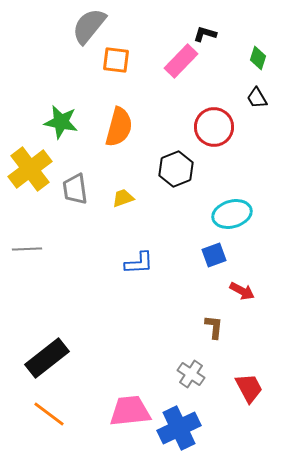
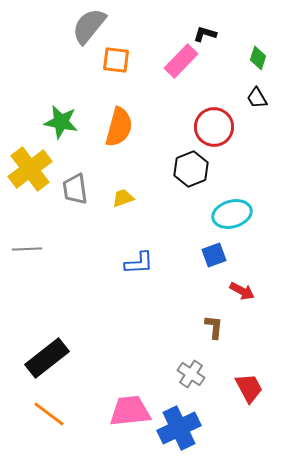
black hexagon: moved 15 px right
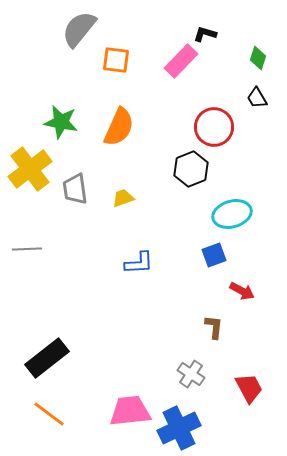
gray semicircle: moved 10 px left, 3 px down
orange semicircle: rotated 9 degrees clockwise
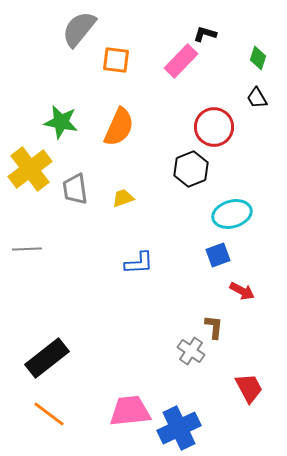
blue square: moved 4 px right
gray cross: moved 23 px up
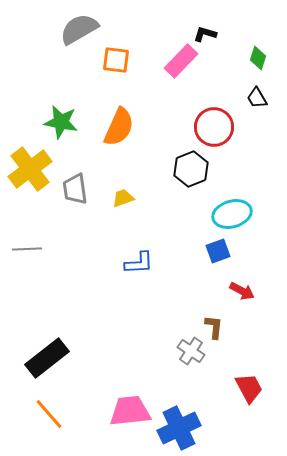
gray semicircle: rotated 21 degrees clockwise
blue square: moved 4 px up
orange line: rotated 12 degrees clockwise
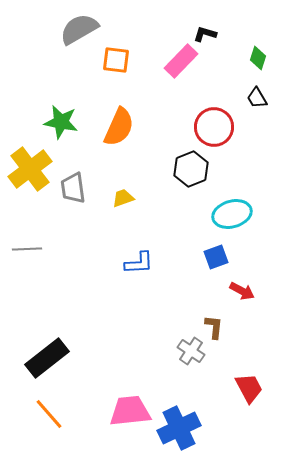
gray trapezoid: moved 2 px left, 1 px up
blue square: moved 2 px left, 6 px down
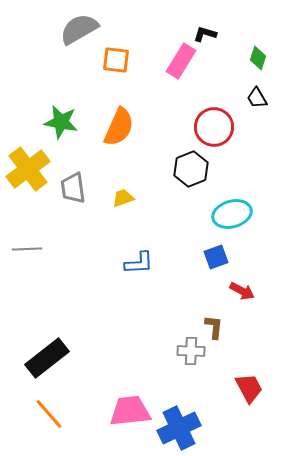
pink rectangle: rotated 12 degrees counterclockwise
yellow cross: moved 2 px left
gray cross: rotated 32 degrees counterclockwise
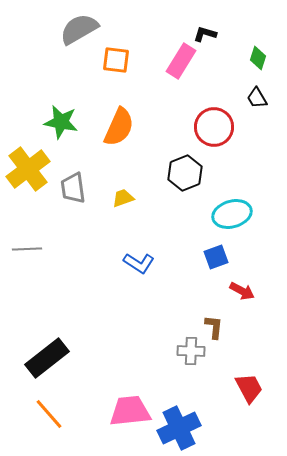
black hexagon: moved 6 px left, 4 px down
blue L-shape: rotated 36 degrees clockwise
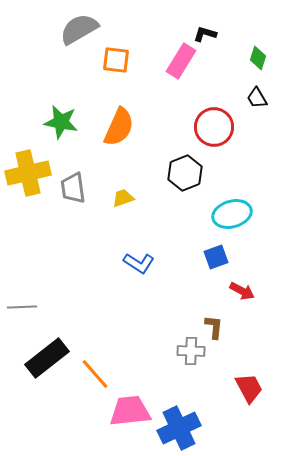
yellow cross: moved 4 px down; rotated 24 degrees clockwise
gray line: moved 5 px left, 58 px down
orange line: moved 46 px right, 40 px up
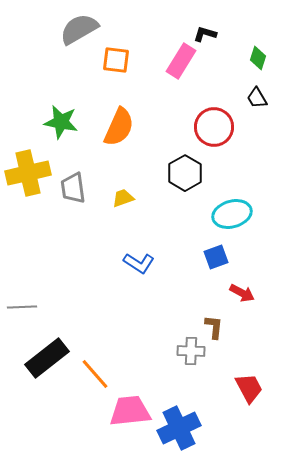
black hexagon: rotated 8 degrees counterclockwise
red arrow: moved 2 px down
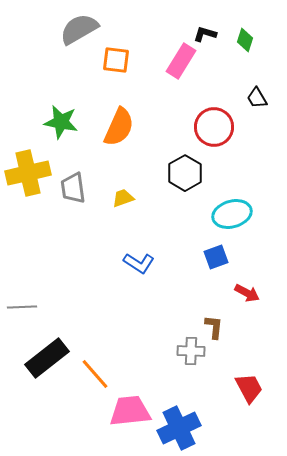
green diamond: moved 13 px left, 18 px up
red arrow: moved 5 px right
